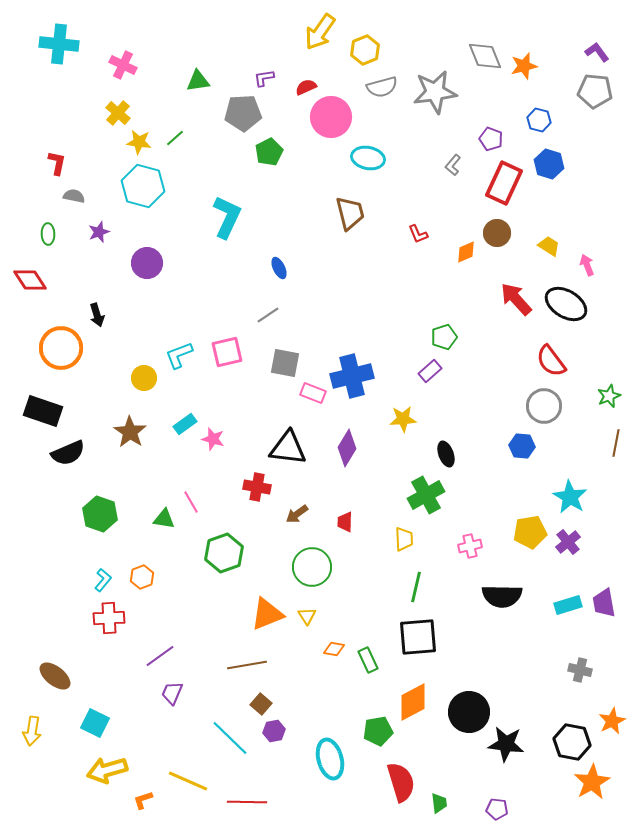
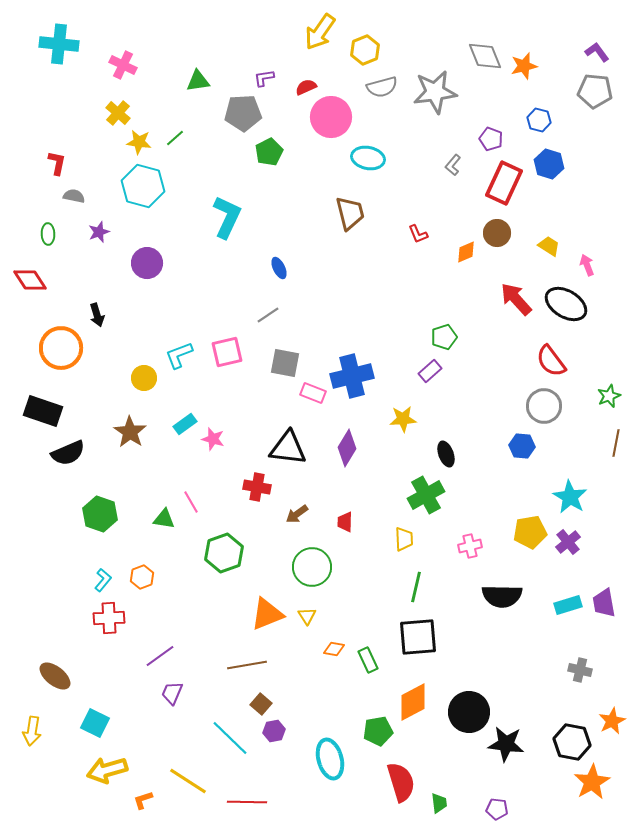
yellow line at (188, 781): rotated 9 degrees clockwise
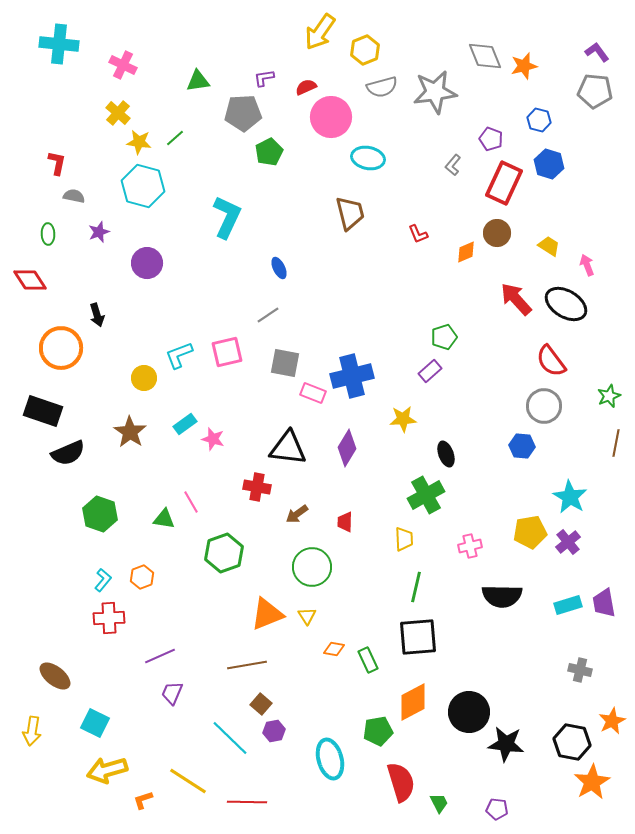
purple line at (160, 656): rotated 12 degrees clockwise
green trapezoid at (439, 803): rotated 20 degrees counterclockwise
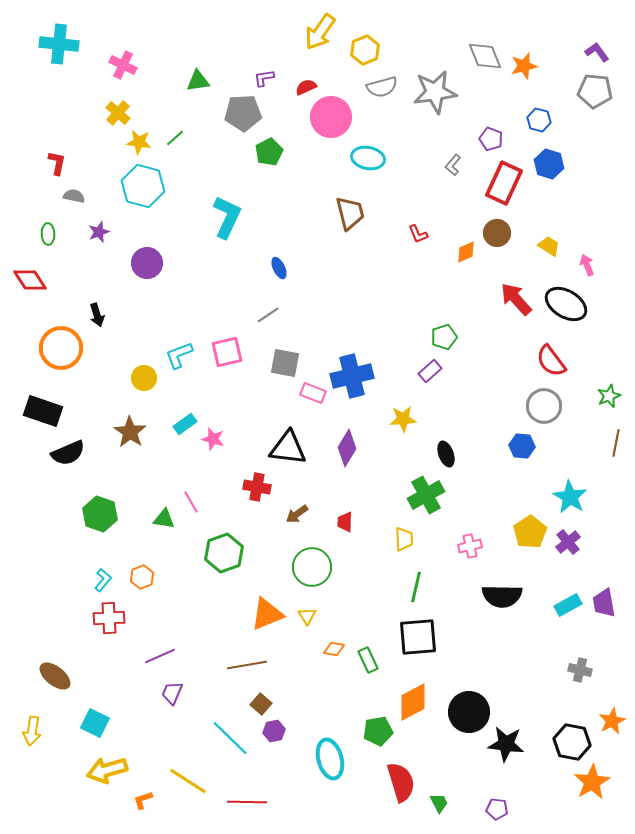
yellow pentagon at (530, 532): rotated 24 degrees counterclockwise
cyan rectangle at (568, 605): rotated 12 degrees counterclockwise
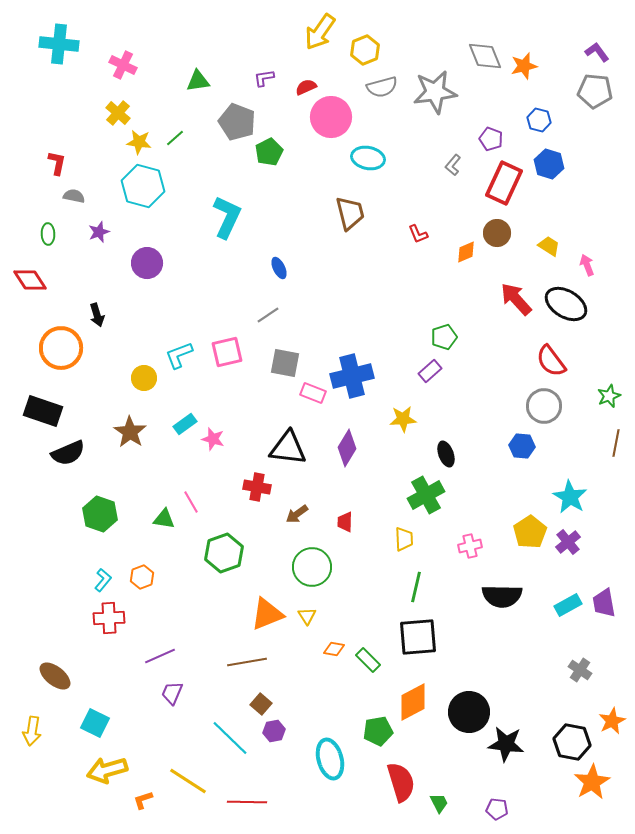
gray pentagon at (243, 113): moved 6 px left, 9 px down; rotated 24 degrees clockwise
green rectangle at (368, 660): rotated 20 degrees counterclockwise
brown line at (247, 665): moved 3 px up
gray cross at (580, 670): rotated 20 degrees clockwise
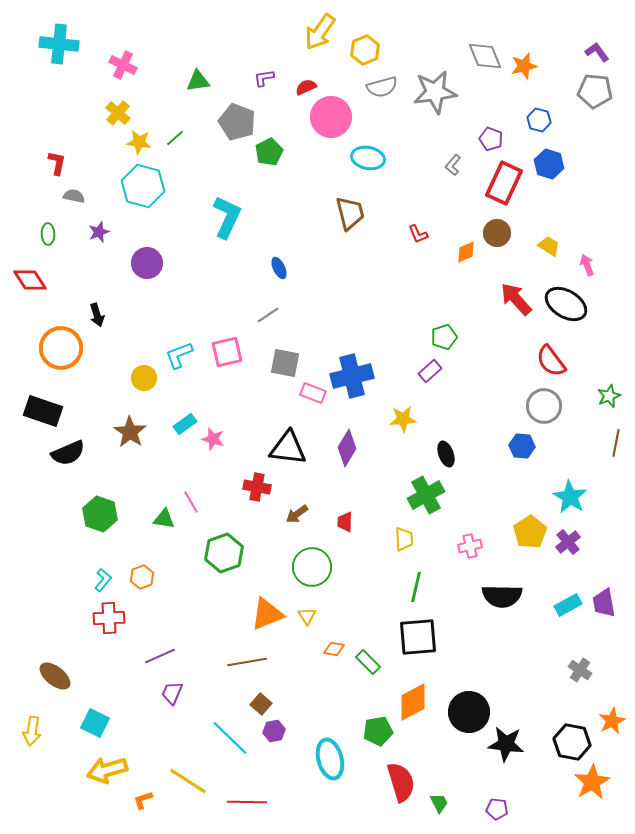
green rectangle at (368, 660): moved 2 px down
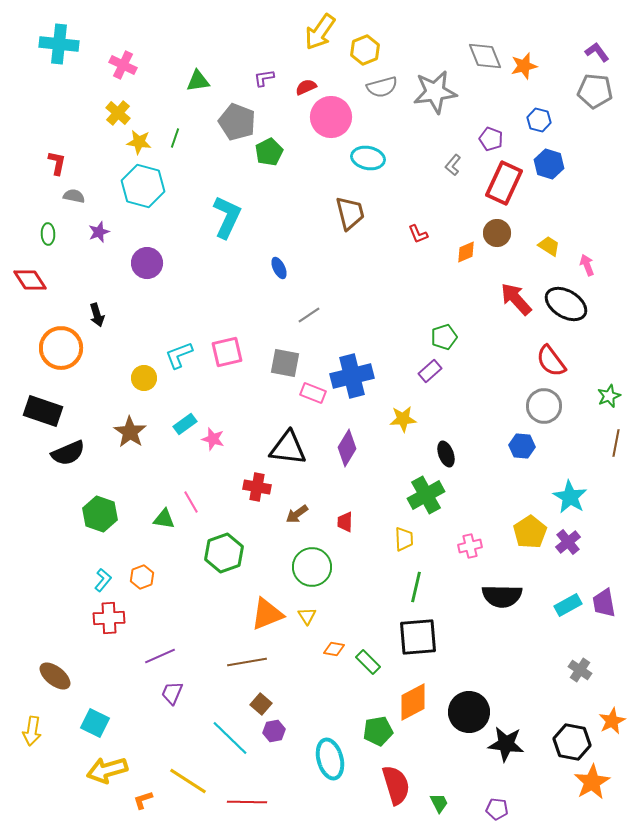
green line at (175, 138): rotated 30 degrees counterclockwise
gray line at (268, 315): moved 41 px right
red semicircle at (401, 782): moved 5 px left, 3 px down
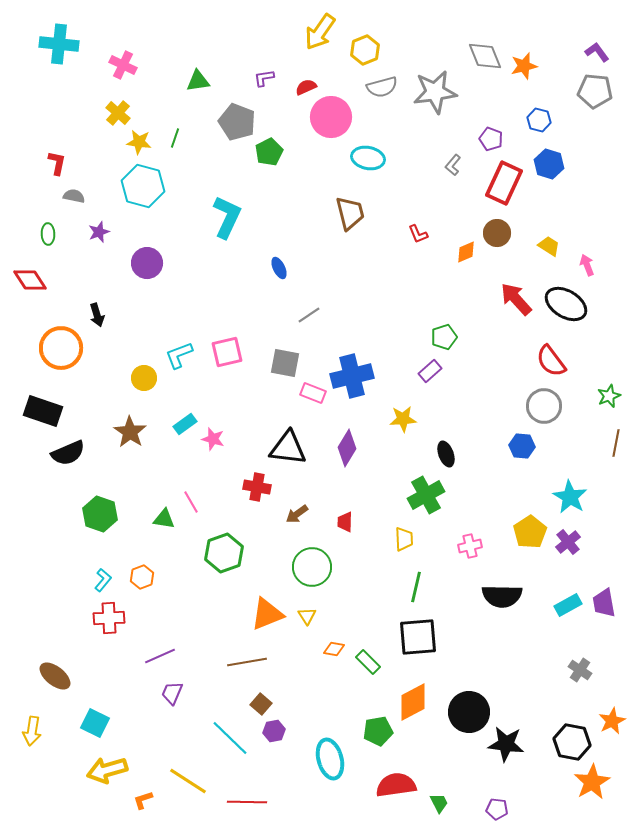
red semicircle at (396, 785): rotated 81 degrees counterclockwise
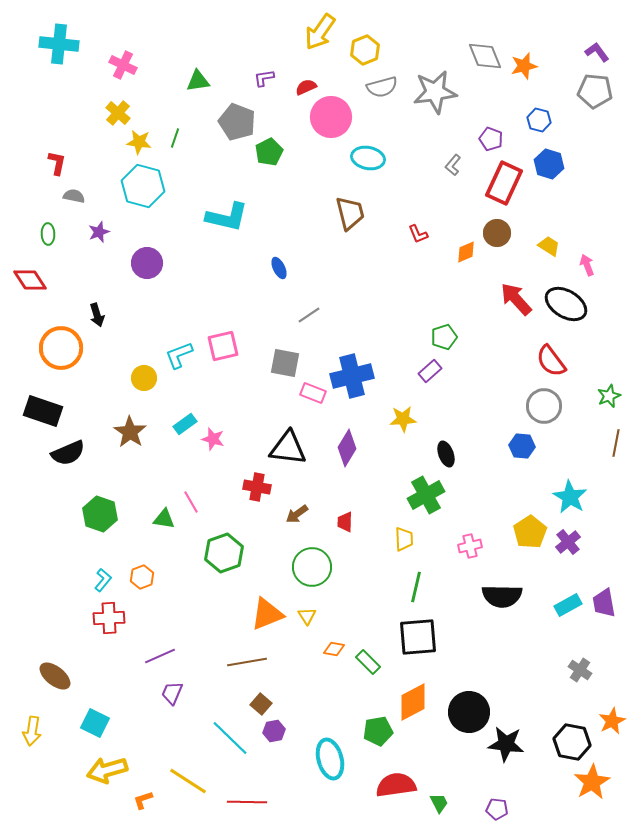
cyan L-shape at (227, 217): rotated 78 degrees clockwise
pink square at (227, 352): moved 4 px left, 6 px up
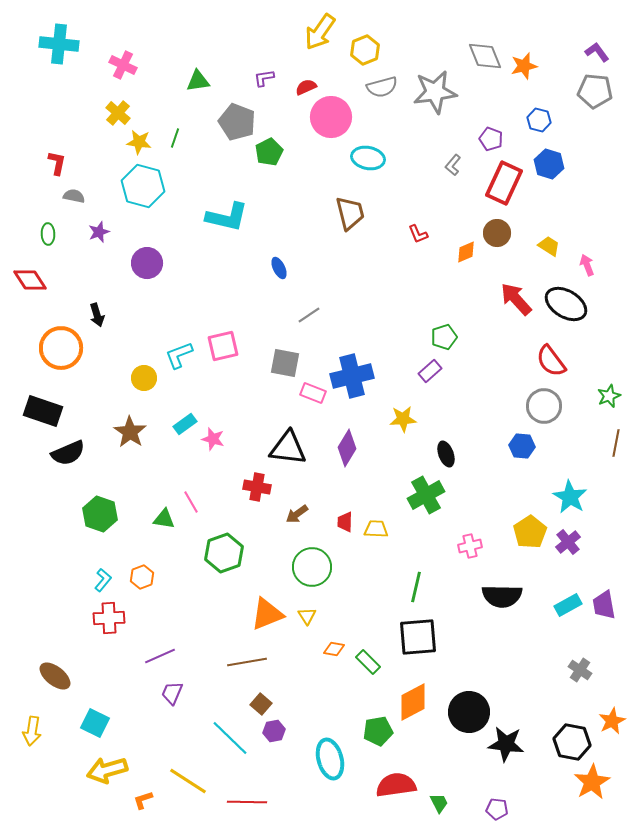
yellow trapezoid at (404, 539): moved 28 px left, 10 px up; rotated 85 degrees counterclockwise
purple trapezoid at (604, 603): moved 2 px down
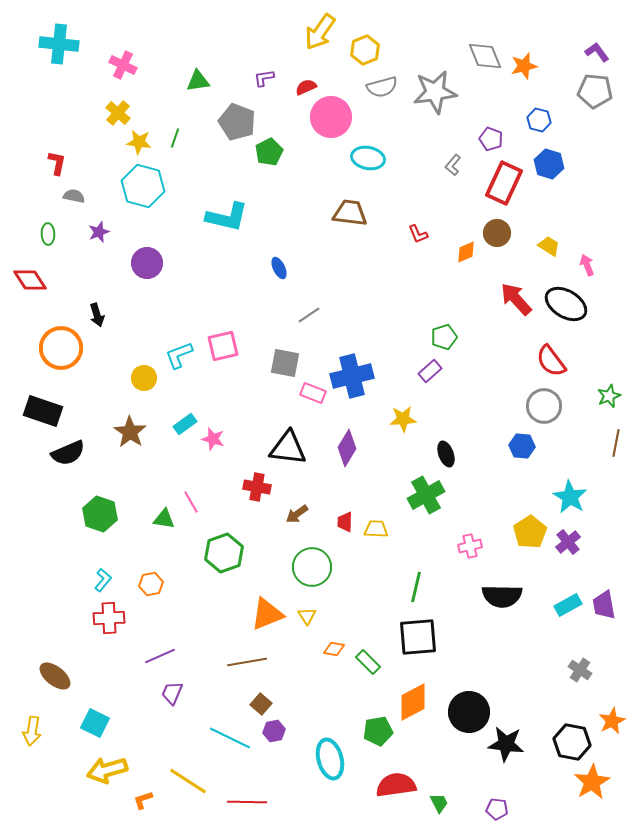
brown trapezoid at (350, 213): rotated 69 degrees counterclockwise
orange hexagon at (142, 577): moved 9 px right, 7 px down; rotated 10 degrees clockwise
cyan line at (230, 738): rotated 18 degrees counterclockwise
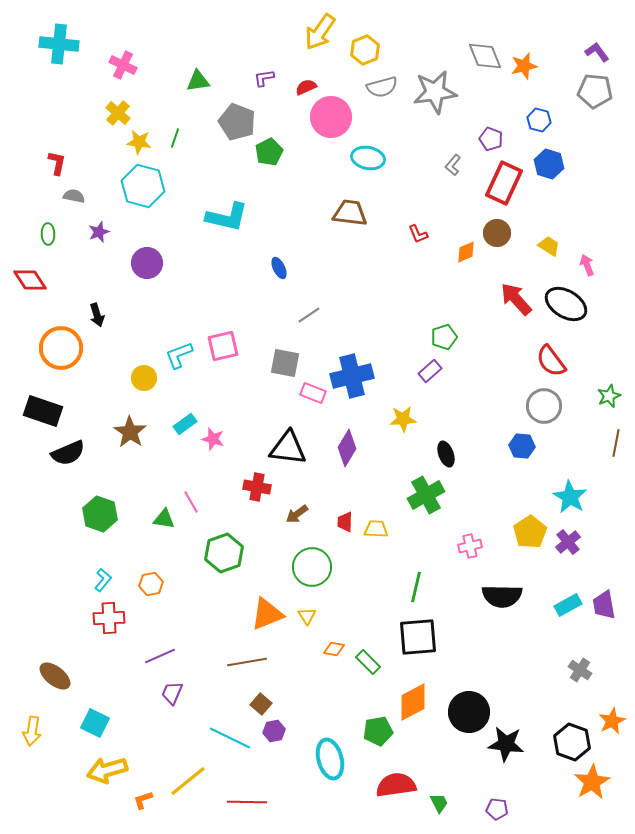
black hexagon at (572, 742): rotated 9 degrees clockwise
yellow line at (188, 781): rotated 72 degrees counterclockwise
